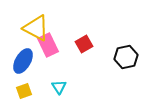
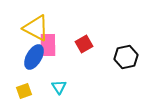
pink rectangle: rotated 25 degrees clockwise
blue ellipse: moved 11 px right, 4 px up
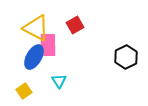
red square: moved 9 px left, 19 px up
black hexagon: rotated 15 degrees counterclockwise
cyan triangle: moved 6 px up
yellow square: rotated 14 degrees counterclockwise
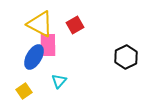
yellow triangle: moved 4 px right, 4 px up
cyan triangle: rotated 14 degrees clockwise
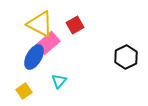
pink rectangle: moved 2 px up; rotated 50 degrees clockwise
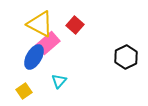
red square: rotated 18 degrees counterclockwise
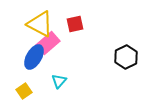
red square: moved 1 px up; rotated 36 degrees clockwise
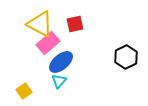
blue ellipse: moved 27 px right, 5 px down; rotated 20 degrees clockwise
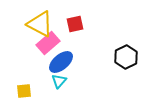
yellow square: rotated 28 degrees clockwise
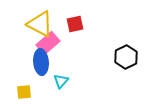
blue ellipse: moved 20 px left; rotated 55 degrees counterclockwise
cyan triangle: moved 2 px right
yellow square: moved 1 px down
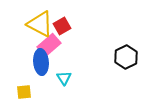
red square: moved 13 px left, 2 px down; rotated 18 degrees counterclockwise
pink rectangle: moved 1 px right, 2 px down
cyan triangle: moved 3 px right, 3 px up; rotated 14 degrees counterclockwise
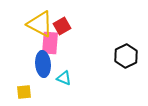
pink rectangle: moved 1 px right, 2 px up; rotated 45 degrees counterclockwise
black hexagon: moved 1 px up
blue ellipse: moved 2 px right, 2 px down
cyan triangle: rotated 35 degrees counterclockwise
